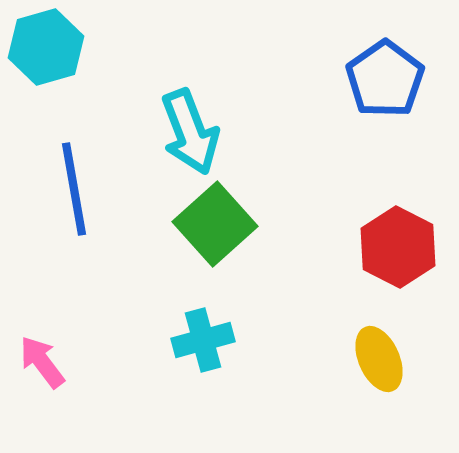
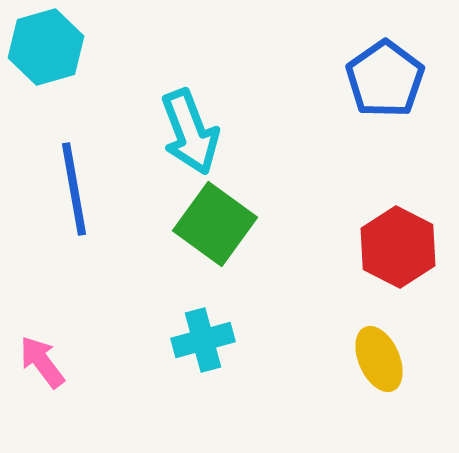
green square: rotated 12 degrees counterclockwise
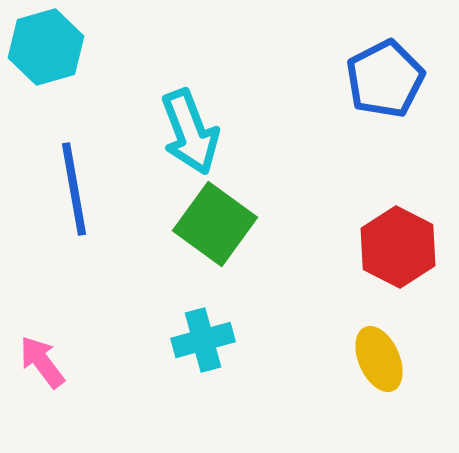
blue pentagon: rotated 8 degrees clockwise
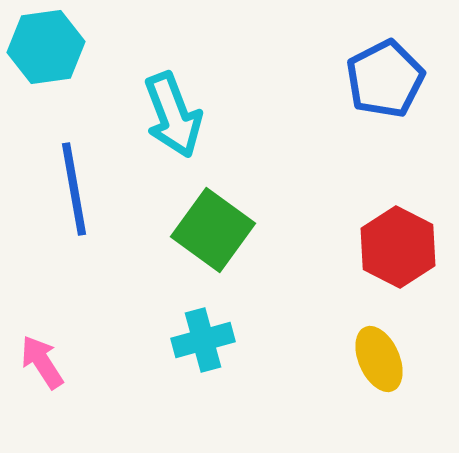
cyan hexagon: rotated 8 degrees clockwise
cyan arrow: moved 17 px left, 17 px up
green square: moved 2 px left, 6 px down
pink arrow: rotated 4 degrees clockwise
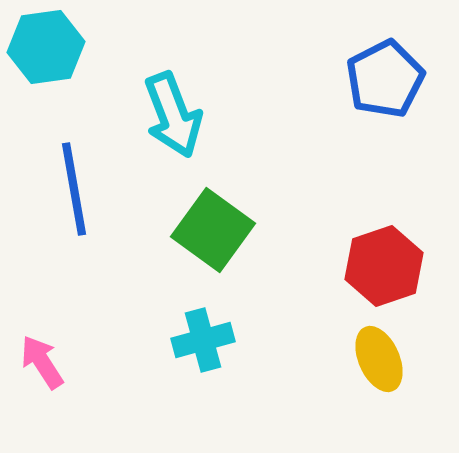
red hexagon: moved 14 px left, 19 px down; rotated 14 degrees clockwise
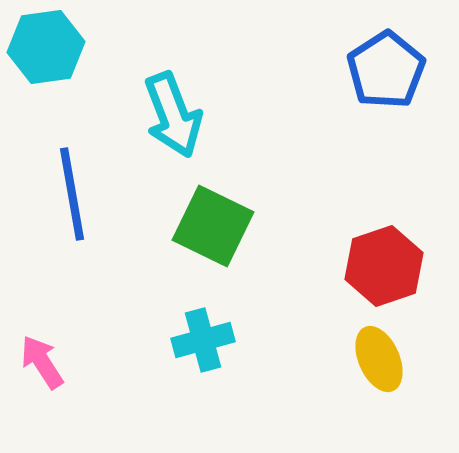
blue pentagon: moved 1 px right, 9 px up; rotated 6 degrees counterclockwise
blue line: moved 2 px left, 5 px down
green square: moved 4 px up; rotated 10 degrees counterclockwise
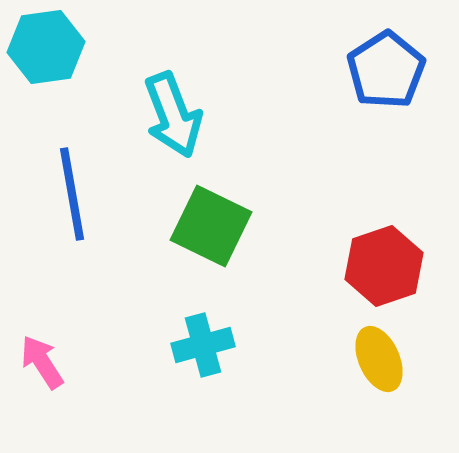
green square: moved 2 px left
cyan cross: moved 5 px down
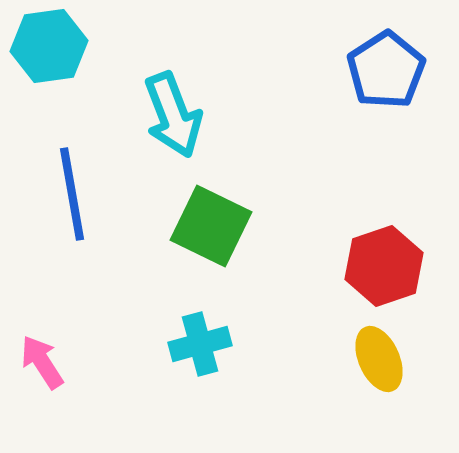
cyan hexagon: moved 3 px right, 1 px up
cyan cross: moved 3 px left, 1 px up
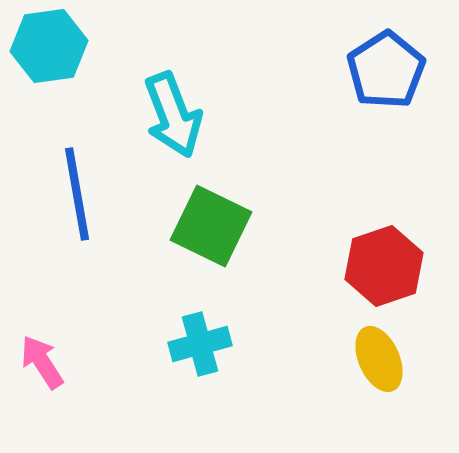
blue line: moved 5 px right
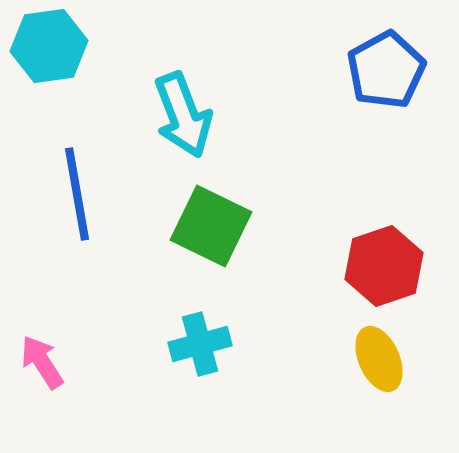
blue pentagon: rotated 4 degrees clockwise
cyan arrow: moved 10 px right
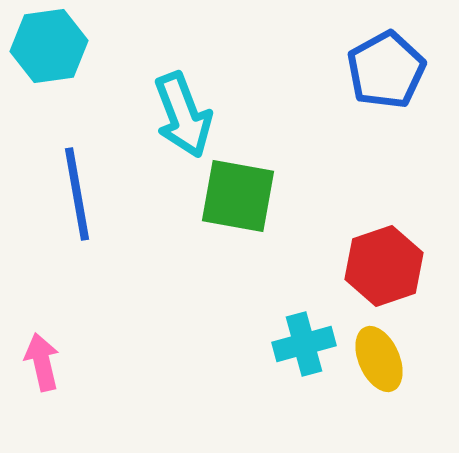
green square: moved 27 px right, 30 px up; rotated 16 degrees counterclockwise
cyan cross: moved 104 px right
pink arrow: rotated 20 degrees clockwise
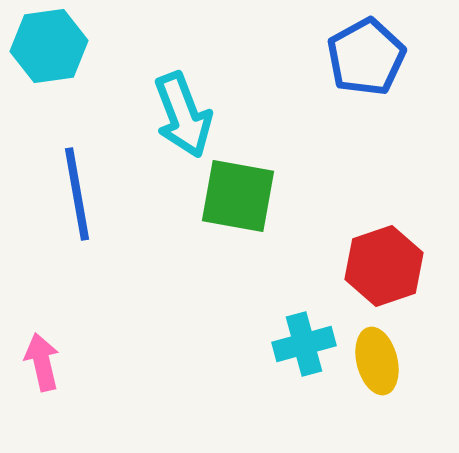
blue pentagon: moved 20 px left, 13 px up
yellow ellipse: moved 2 px left, 2 px down; rotated 10 degrees clockwise
